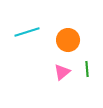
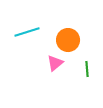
pink triangle: moved 7 px left, 9 px up
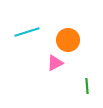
pink triangle: rotated 12 degrees clockwise
green line: moved 17 px down
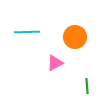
cyan line: rotated 15 degrees clockwise
orange circle: moved 7 px right, 3 px up
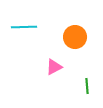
cyan line: moved 3 px left, 5 px up
pink triangle: moved 1 px left, 4 px down
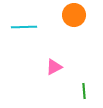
orange circle: moved 1 px left, 22 px up
green line: moved 3 px left, 5 px down
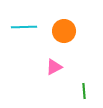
orange circle: moved 10 px left, 16 px down
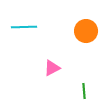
orange circle: moved 22 px right
pink triangle: moved 2 px left, 1 px down
